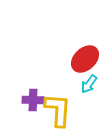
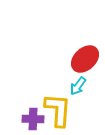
cyan arrow: moved 11 px left, 2 px down
purple cross: moved 19 px down
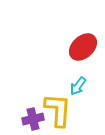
red ellipse: moved 2 px left, 12 px up
purple cross: rotated 15 degrees counterclockwise
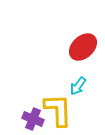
yellow L-shape: rotated 6 degrees counterclockwise
purple cross: rotated 35 degrees clockwise
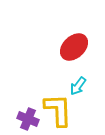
red ellipse: moved 9 px left
purple cross: moved 5 px left
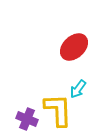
cyan arrow: moved 3 px down
purple cross: moved 1 px left
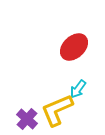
yellow L-shape: moved 1 px left; rotated 111 degrees counterclockwise
purple cross: rotated 20 degrees clockwise
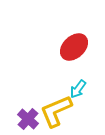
yellow L-shape: moved 1 px left, 1 px down
purple cross: moved 1 px right
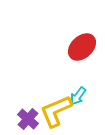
red ellipse: moved 8 px right
cyan arrow: moved 7 px down
